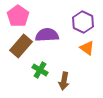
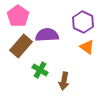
orange triangle: moved 1 px up
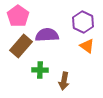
orange triangle: moved 1 px up
green cross: rotated 28 degrees counterclockwise
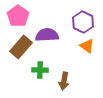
brown rectangle: moved 1 px down
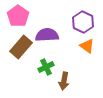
green cross: moved 6 px right, 3 px up; rotated 28 degrees counterclockwise
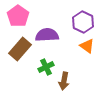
brown rectangle: moved 1 px left, 2 px down
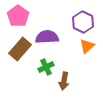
purple semicircle: moved 2 px down
orange triangle: rotated 42 degrees clockwise
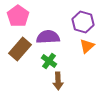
purple hexagon: rotated 10 degrees counterclockwise
purple semicircle: moved 1 px right
green cross: moved 3 px right, 6 px up; rotated 28 degrees counterclockwise
brown arrow: moved 6 px left; rotated 12 degrees counterclockwise
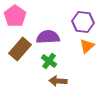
pink pentagon: moved 3 px left
purple hexagon: rotated 10 degrees counterclockwise
brown arrow: rotated 96 degrees clockwise
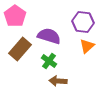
purple semicircle: moved 1 px right, 1 px up; rotated 20 degrees clockwise
